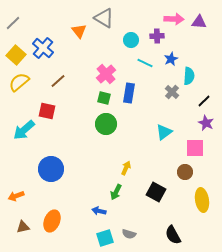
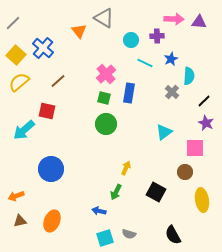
brown triangle: moved 3 px left, 6 px up
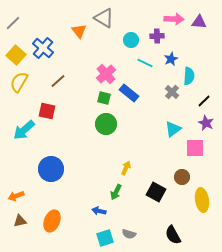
yellow semicircle: rotated 20 degrees counterclockwise
blue rectangle: rotated 60 degrees counterclockwise
cyan triangle: moved 9 px right, 3 px up
brown circle: moved 3 px left, 5 px down
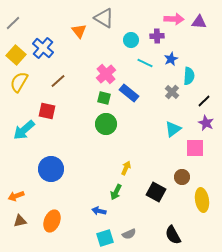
gray semicircle: rotated 40 degrees counterclockwise
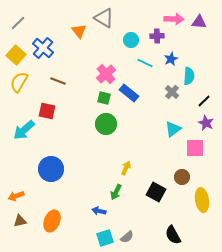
gray line: moved 5 px right
brown line: rotated 63 degrees clockwise
gray semicircle: moved 2 px left, 3 px down; rotated 16 degrees counterclockwise
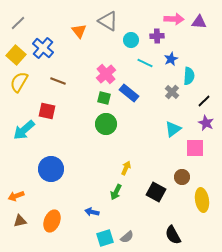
gray triangle: moved 4 px right, 3 px down
blue arrow: moved 7 px left, 1 px down
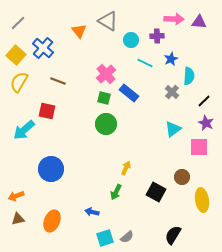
pink square: moved 4 px right, 1 px up
brown triangle: moved 2 px left, 2 px up
black semicircle: rotated 60 degrees clockwise
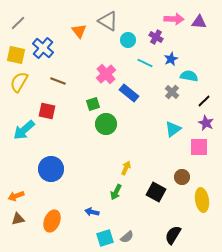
purple cross: moved 1 px left, 1 px down; rotated 32 degrees clockwise
cyan circle: moved 3 px left
yellow square: rotated 30 degrees counterclockwise
cyan semicircle: rotated 84 degrees counterclockwise
green square: moved 11 px left, 6 px down; rotated 32 degrees counterclockwise
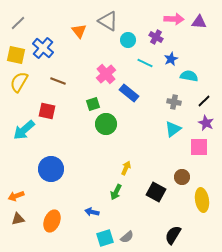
gray cross: moved 2 px right, 10 px down; rotated 32 degrees counterclockwise
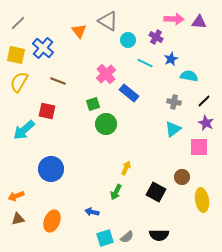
black semicircle: moved 14 px left; rotated 120 degrees counterclockwise
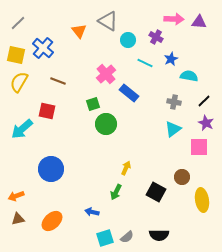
cyan arrow: moved 2 px left, 1 px up
orange ellipse: rotated 25 degrees clockwise
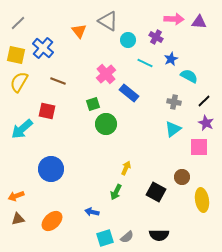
cyan semicircle: rotated 18 degrees clockwise
